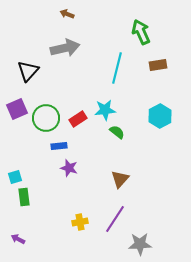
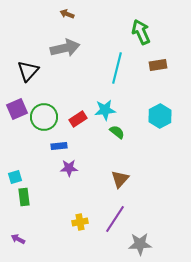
green circle: moved 2 px left, 1 px up
purple star: rotated 18 degrees counterclockwise
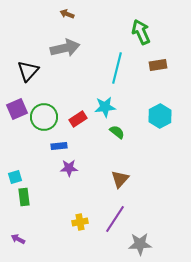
cyan star: moved 3 px up
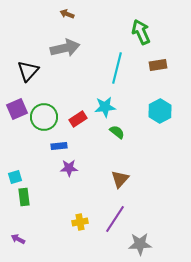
cyan hexagon: moved 5 px up
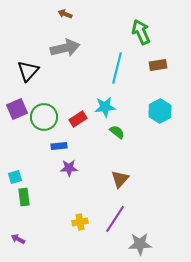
brown arrow: moved 2 px left
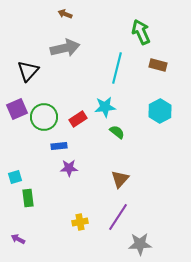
brown rectangle: rotated 24 degrees clockwise
green rectangle: moved 4 px right, 1 px down
purple line: moved 3 px right, 2 px up
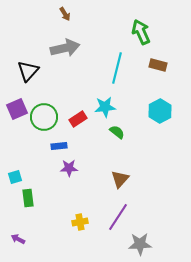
brown arrow: rotated 144 degrees counterclockwise
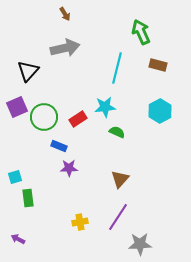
purple square: moved 2 px up
green semicircle: rotated 14 degrees counterclockwise
blue rectangle: rotated 28 degrees clockwise
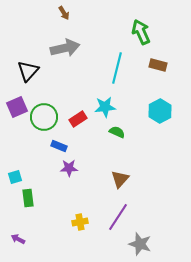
brown arrow: moved 1 px left, 1 px up
gray star: rotated 20 degrees clockwise
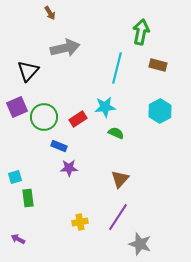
brown arrow: moved 14 px left
green arrow: rotated 35 degrees clockwise
green semicircle: moved 1 px left, 1 px down
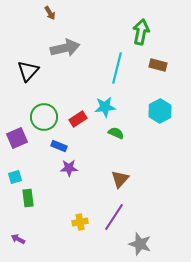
purple square: moved 31 px down
purple line: moved 4 px left
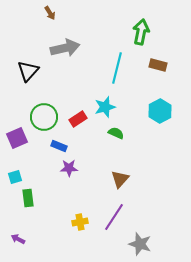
cyan star: rotated 10 degrees counterclockwise
